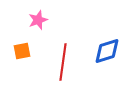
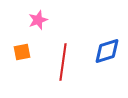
orange square: moved 1 px down
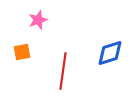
blue diamond: moved 3 px right, 2 px down
red line: moved 9 px down
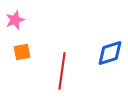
pink star: moved 23 px left
red line: moved 1 px left
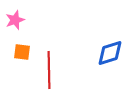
orange square: rotated 18 degrees clockwise
red line: moved 13 px left, 1 px up; rotated 9 degrees counterclockwise
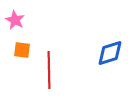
pink star: rotated 24 degrees counterclockwise
orange square: moved 2 px up
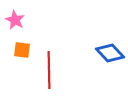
blue diamond: rotated 64 degrees clockwise
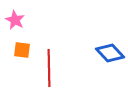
red line: moved 2 px up
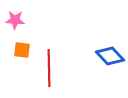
pink star: rotated 24 degrees counterclockwise
blue diamond: moved 3 px down
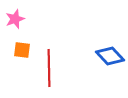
pink star: moved 1 px up; rotated 24 degrees counterclockwise
